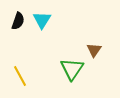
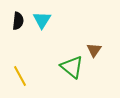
black semicircle: rotated 12 degrees counterclockwise
green triangle: moved 2 px up; rotated 25 degrees counterclockwise
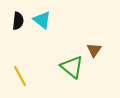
cyan triangle: rotated 24 degrees counterclockwise
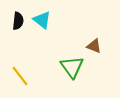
brown triangle: moved 4 px up; rotated 42 degrees counterclockwise
green triangle: rotated 15 degrees clockwise
yellow line: rotated 10 degrees counterclockwise
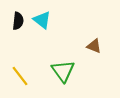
green triangle: moved 9 px left, 4 px down
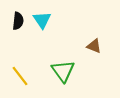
cyan triangle: rotated 18 degrees clockwise
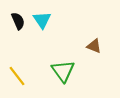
black semicircle: rotated 30 degrees counterclockwise
yellow line: moved 3 px left
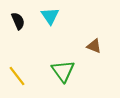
cyan triangle: moved 8 px right, 4 px up
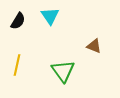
black semicircle: rotated 54 degrees clockwise
yellow line: moved 11 px up; rotated 50 degrees clockwise
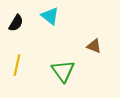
cyan triangle: rotated 18 degrees counterclockwise
black semicircle: moved 2 px left, 2 px down
